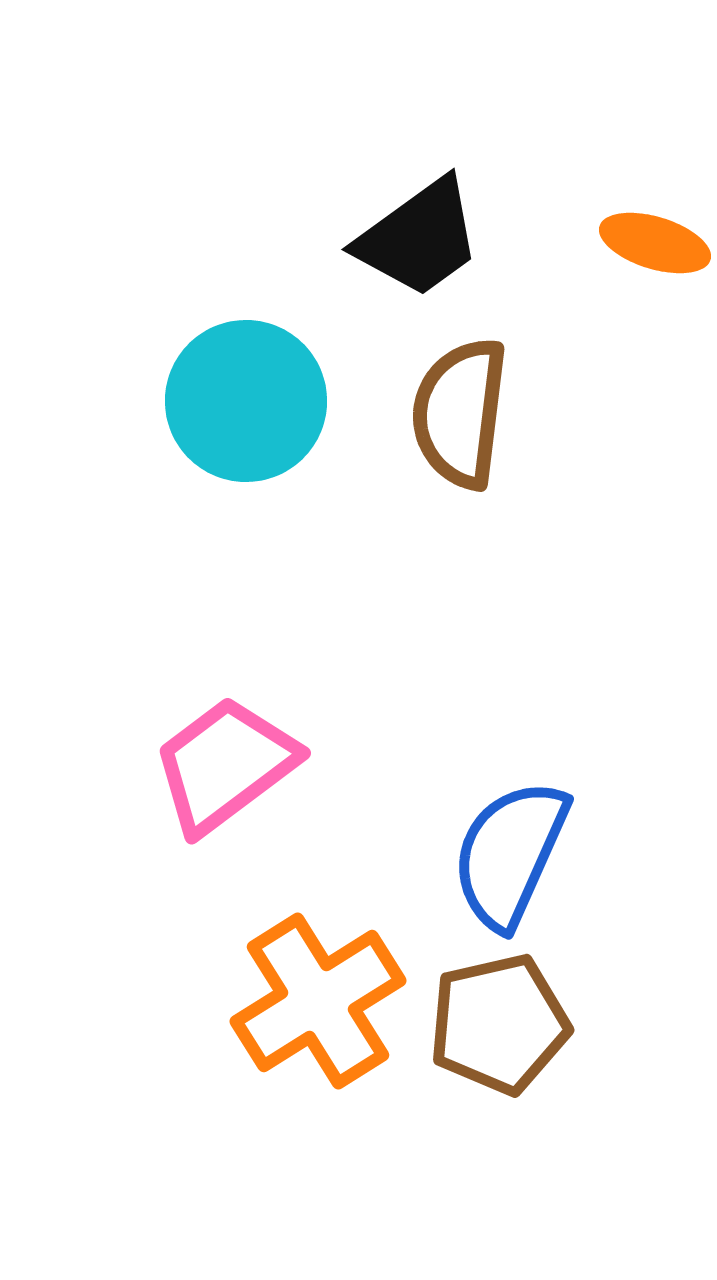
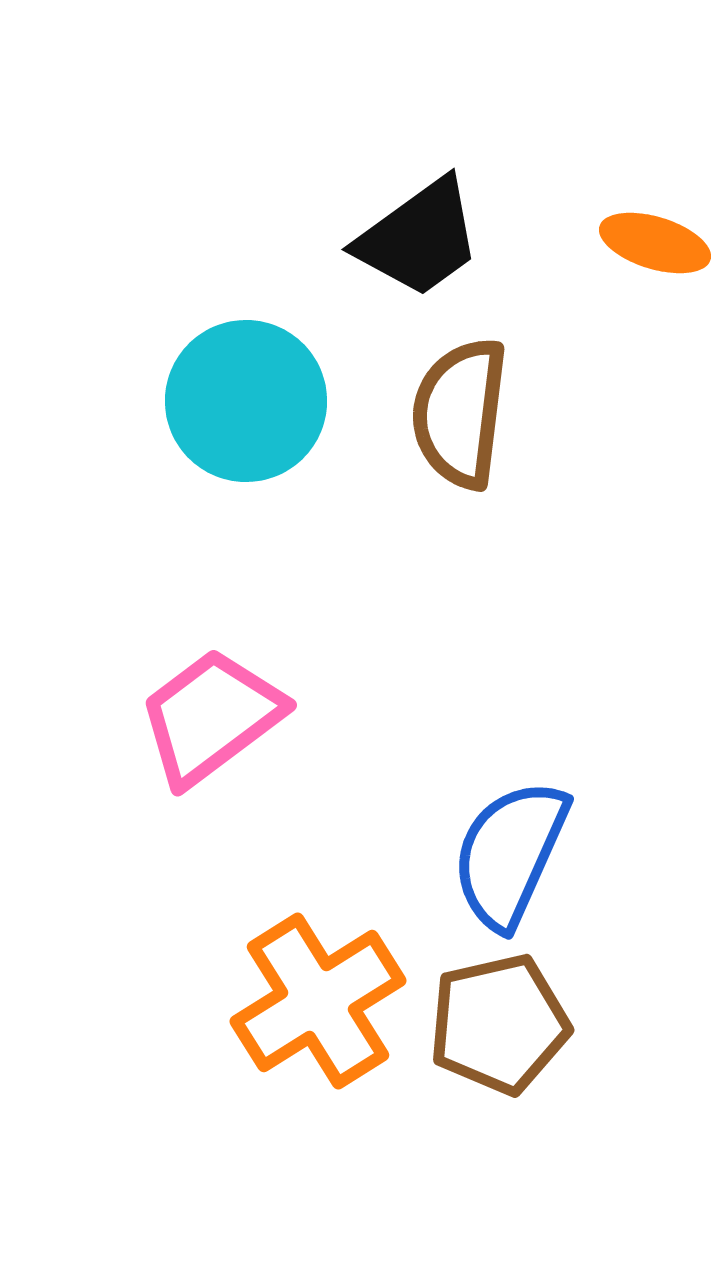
pink trapezoid: moved 14 px left, 48 px up
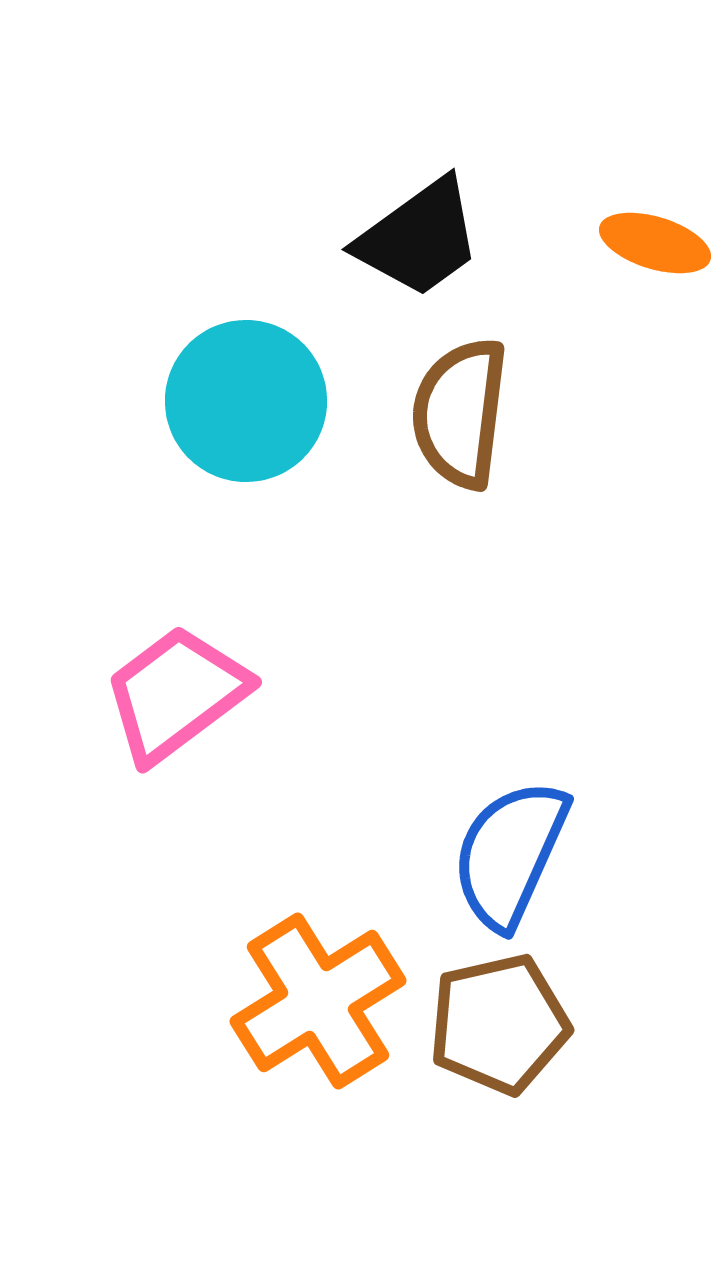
pink trapezoid: moved 35 px left, 23 px up
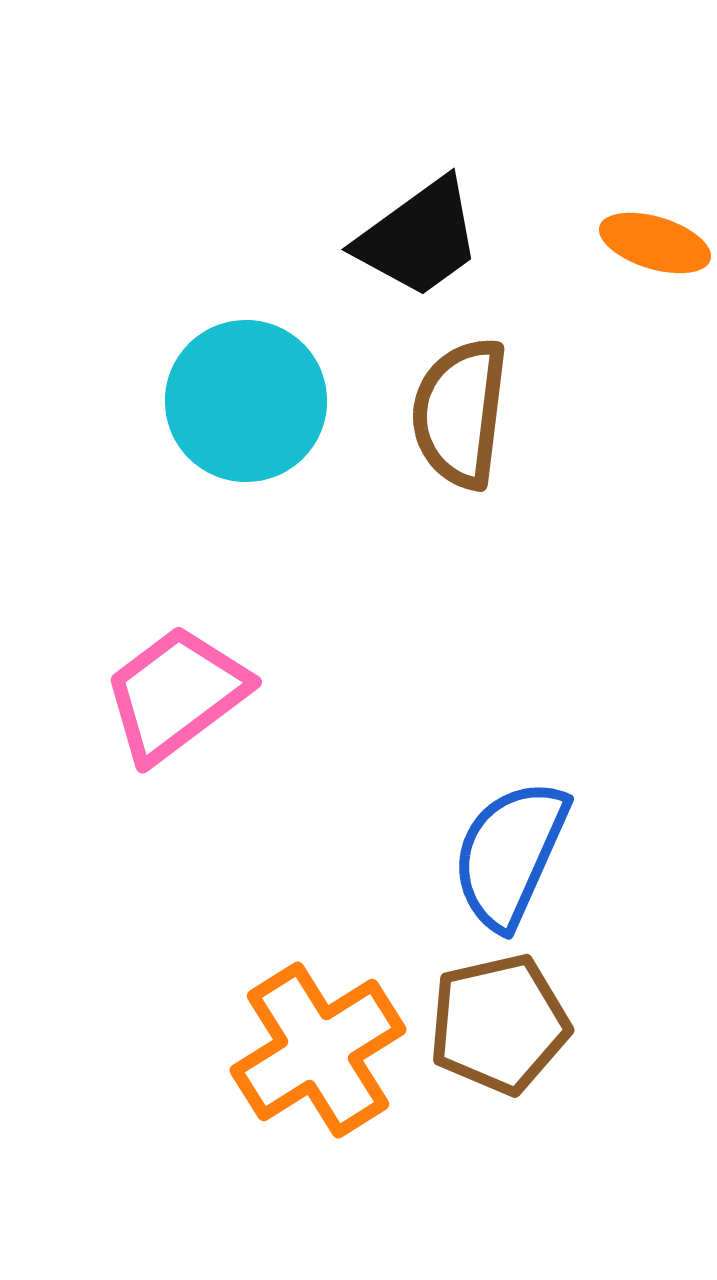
orange cross: moved 49 px down
